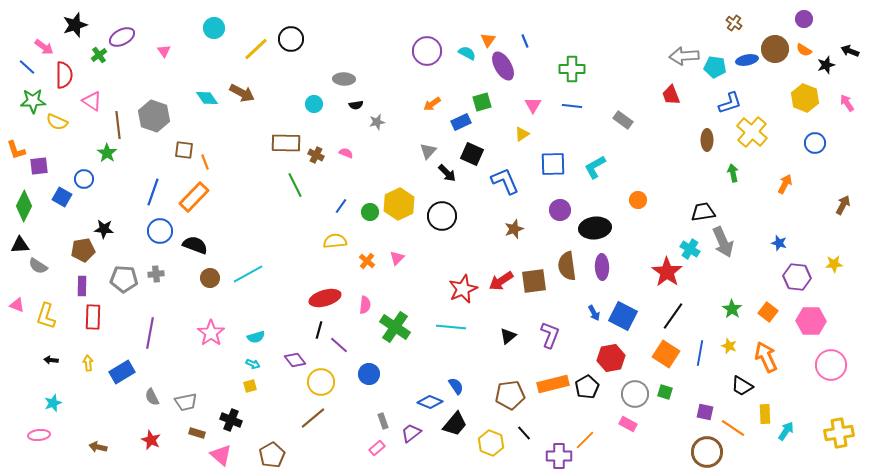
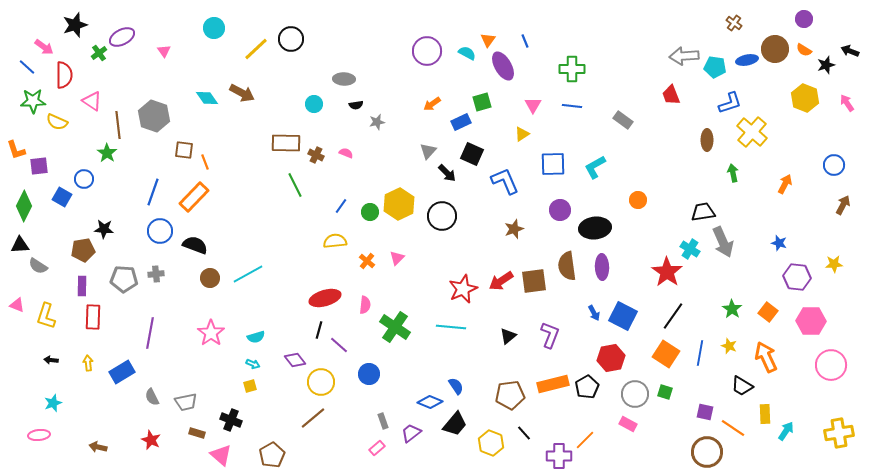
green cross at (99, 55): moved 2 px up
blue circle at (815, 143): moved 19 px right, 22 px down
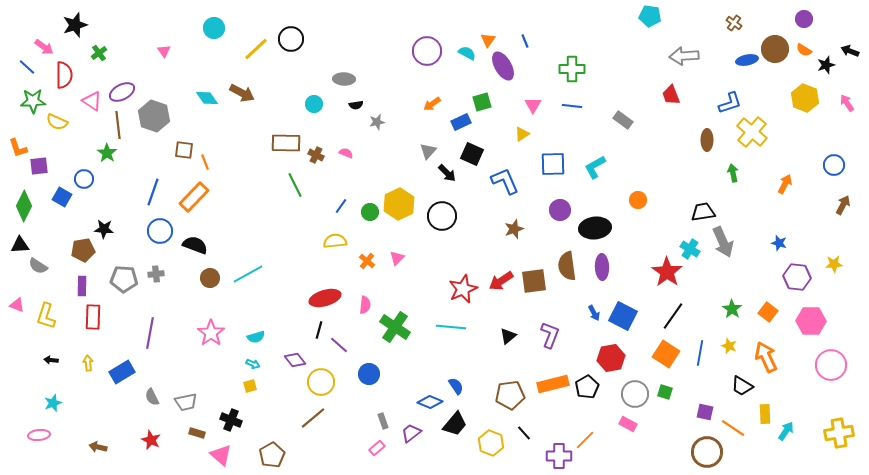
purple ellipse at (122, 37): moved 55 px down
cyan pentagon at (715, 67): moved 65 px left, 51 px up
orange L-shape at (16, 150): moved 2 px right, 2 px up
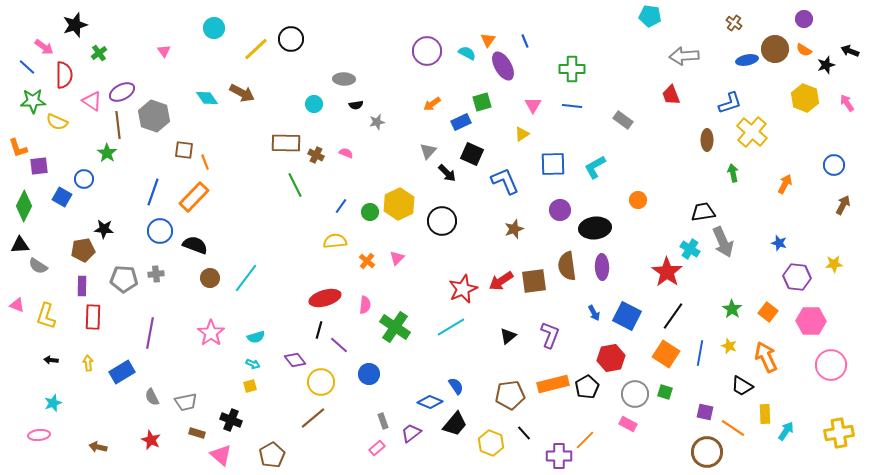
black circle at (442, 216): moved 5 px down
cyan line at (248, 274): moved 2 px left, 4 px down; rotated 24 degrees counterclockwise
blue square at (623, 316): moved 4 px right
cyan line at (451, 327): rotated 36 degrees counterclockwise
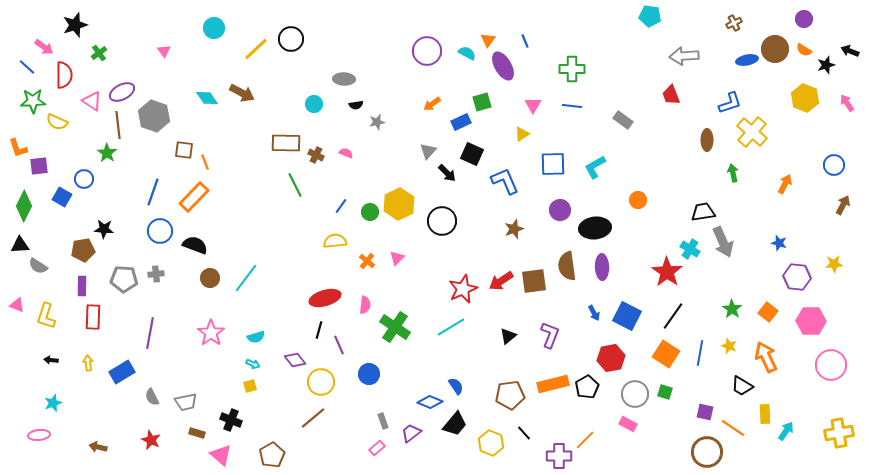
brown cross at (734, 23): rotated 28 degrees clockwise
purple line at (339, 345): rotated 24 degrees clockwise
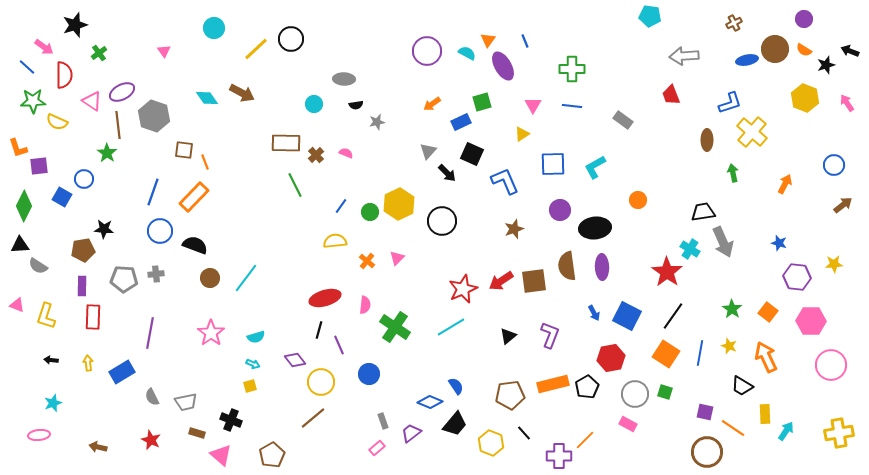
brown cross at (316, 155): rotated 21 degrees clockwise
brown arrow at (843, 205): rotated 24 degrees clockwise
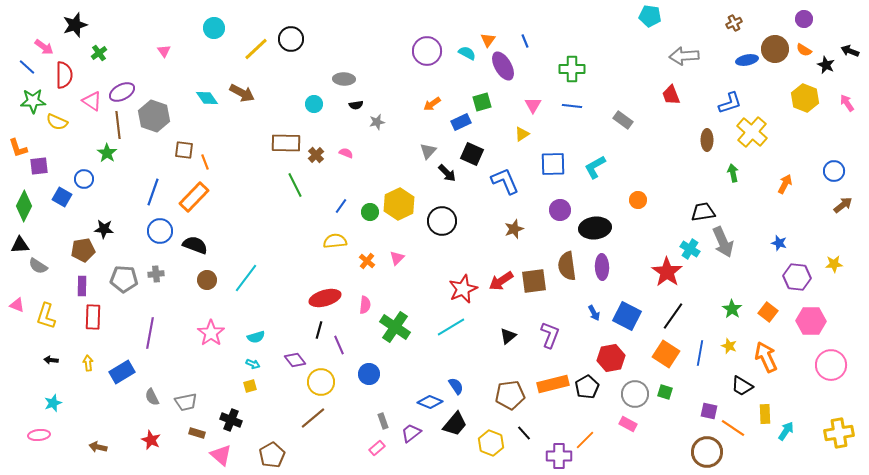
black star at (826, 65): rotated 30 degrees counterclockwise
blue circle at (834, 165): moved 6 px down
brown circle at (210, 278): moved 3 px left, 2 px down
purple square at (705, 412): moved 4 px right, 1 px up
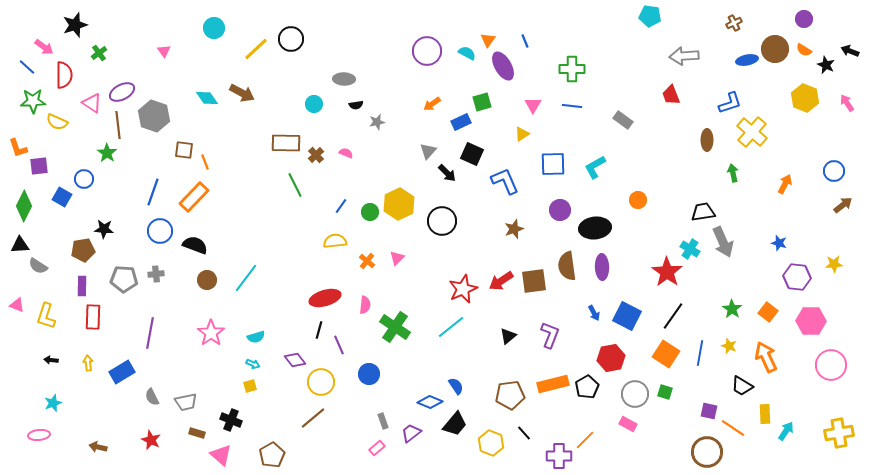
pink triangle at (92, 101): moved 2 px down
cyan line at (451, 327): rotated 8 degrees counterclockwise
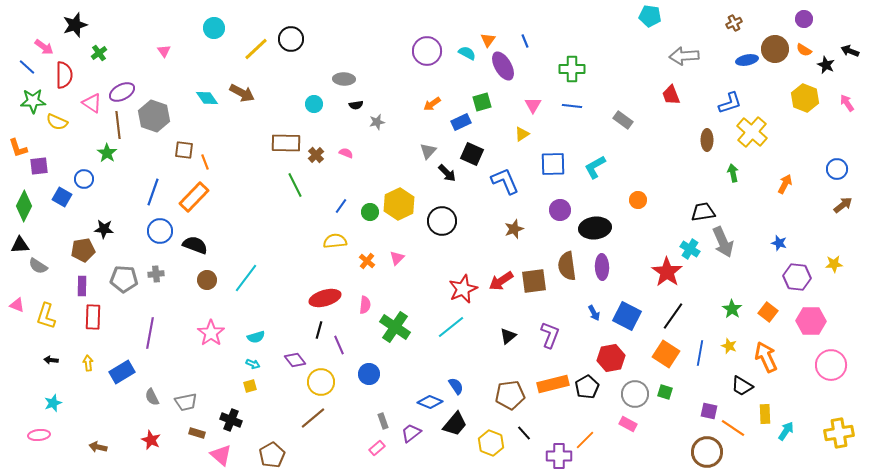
blue circle at (834, 171): moved 3 px right, 2 px up
